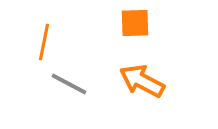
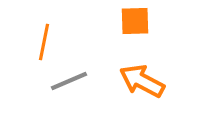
orange square: moved 2 px up
gray line: moved 3 px up; rotated 51 degrees counterclockwise
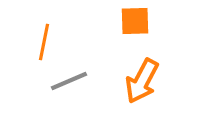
orange arrow: rotated 90 degrees counterclockwise
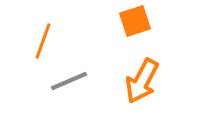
orange square: rotated 16 degrees counterclockwise
orange line: moved 1 px left, 1 px up; rotated 9 degrees clockwise
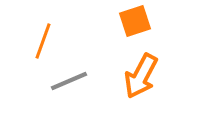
orange arrow: moved 1 px left, 5 px up
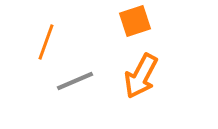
orange line: moved 3 px right, 1 px down
gray line: moved 6 px right
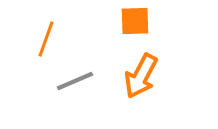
orange square: rotated 16 degrees clockwise
orange line: moved 3 px up
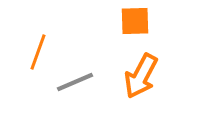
orange line: moved 8 px left, 13 px down
gray line: moved 1 px down
